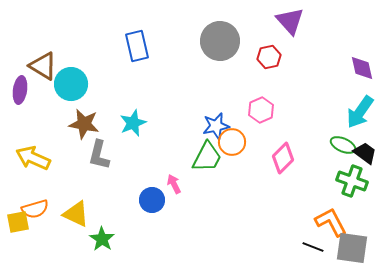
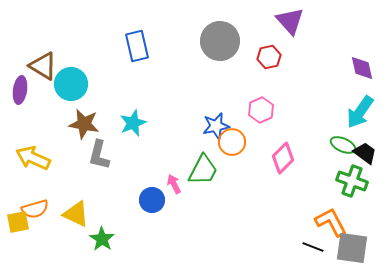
green trapezoid: moved 4 px left, 13 px down
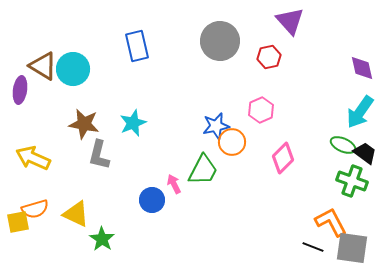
cyan circle: moved 2 px right, 15 px up
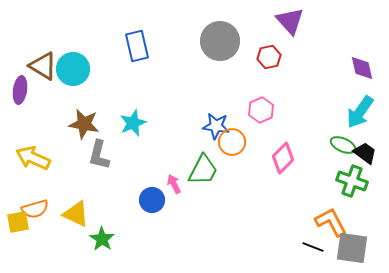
blue star: rotated 20 degrees clockwise
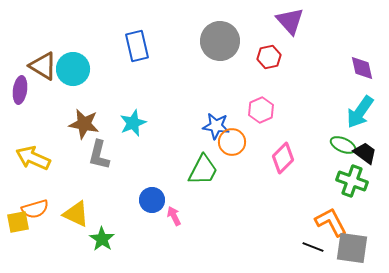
pink arrow: moved 32 px down
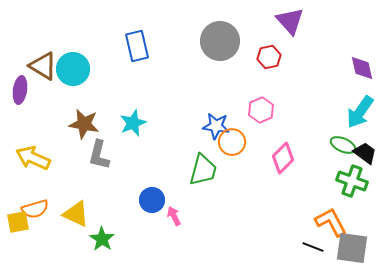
green trapezoid: rotated 12 degrees counterclockwise
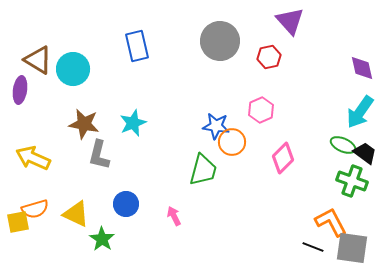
brown triangle: moved 5 px left, 6 px up
blue circle: moved 26 px left, 4 px down
